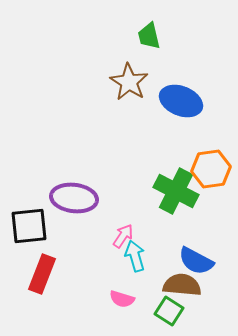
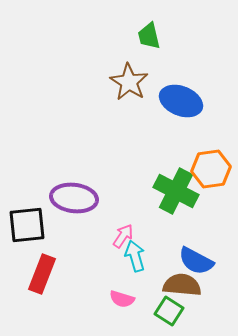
black square: moved 2 px left, 1 px up
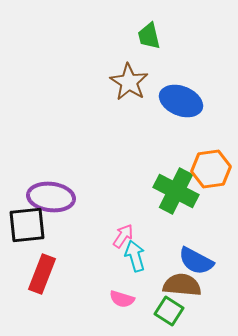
purple ellipse: moved 23 px left, 1 px up
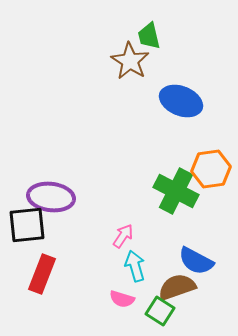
brown star: moved 1 px right, 21 px up
cyan arrow: moved 10 px down
brown semicircle: moved 5 px left, 2 px down; rotated 24 degrees counterclockwise
green square: moved 9 px left
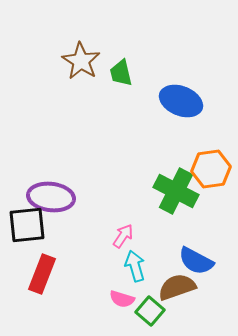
green trapezoid: moved 28 px left, 37 px down
brown star: moved 49 px left
green square: moved 10 px left; rotated 8 degrees clockwise
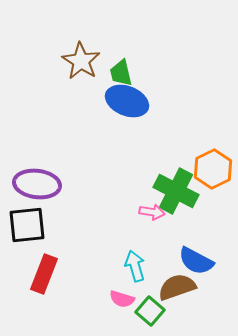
blue ellipse: moved 54 px left
orange hexagon: moved 2 px right; rotated 18 degrees counterclockwise
purple ellipse: moved 14 px left, 13 px up
pink arrow: moved 29 px right, 24 px up; rotated 65 degrees clockwise
red rectangle: moved 2 px right
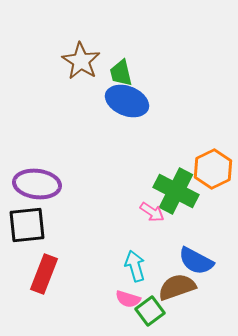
pink arrow: rotated 25 degrees clockwise
pink semicircle: moved 6 px right
green square: rotated 12 degrees clockwise
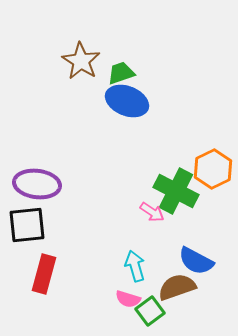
green trapezoid: rotated 84 degrees clockwise
red rectangle: rotated 6 degrees counterclockwise
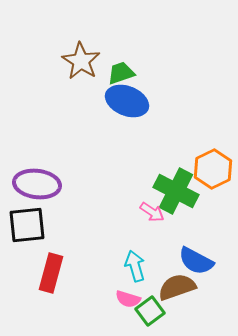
red rectangle: moved 7 px right, 1 px up
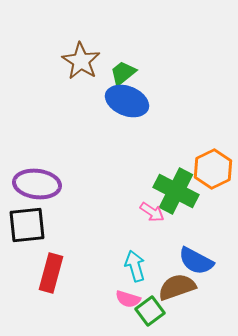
green trapezoid: moved 2 px right; rotated 20 degrees counterclockwise
